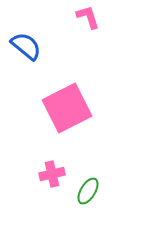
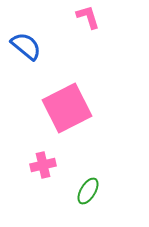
pink cross: moved 9 px left, 9 px up
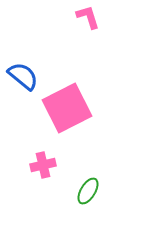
blue semicircle: moved 3 px left, 30 px down
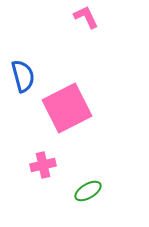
pink L-shape: moved 2 px left; rotated 8 degrees counterclockwise
blue semicircle: rotated 36 degrees clockwise
green ellipse: rotated 28 degrees clockwise
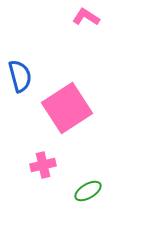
pink L-shape: rotated 32 degrees counterclockwise
blue semicircle: moved 3 px left
pink square: rotated 6 degrees counterclockwise
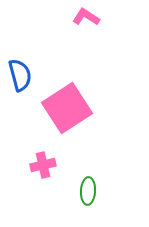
blue semicircle: moved 1 px up
green ellipse: rotated 56 degrees counterclockwise
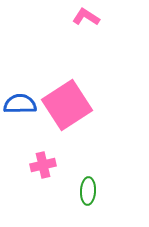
blue semicircle: moved 29 px down; rotated 76 degrees counterclockwise
pink square: moved 3 px up
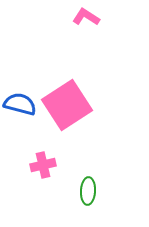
blue semicircle: rotated 16 degrees clockwise
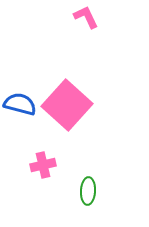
pink L-shape: rotated 32 degrees clockwise
pink square: rotated 15 degrees counterclockwise
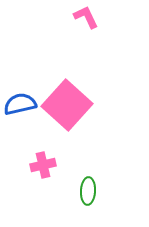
blue semicircle: rotated 28 degrees counterclockwise
